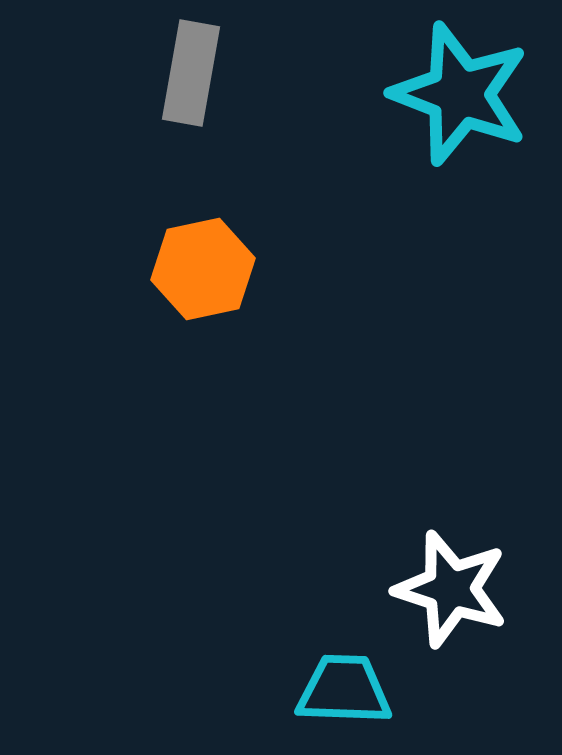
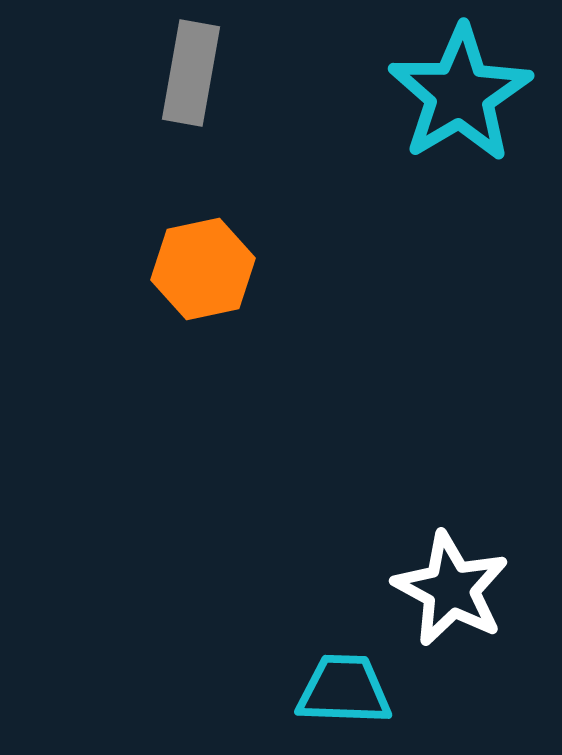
cyan star: rotated 20 degrees clockwise
white star: rotated 10 degrees clockwise
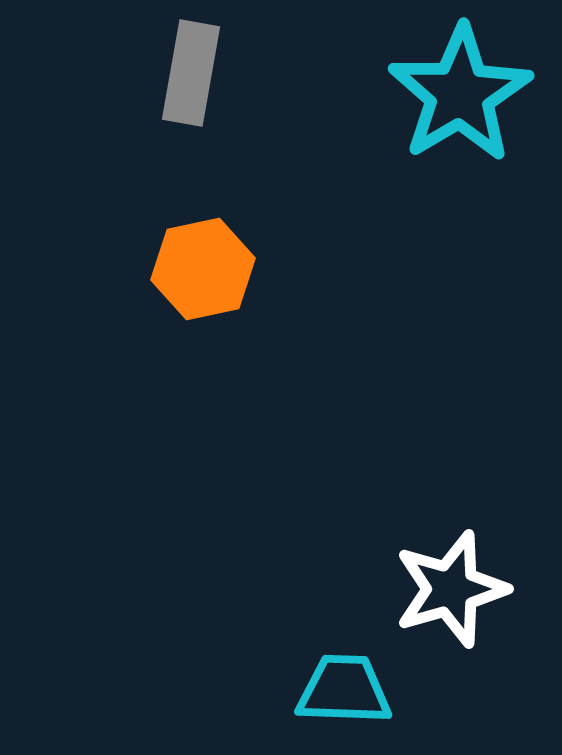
white star: rotated 28 degrees clockwise
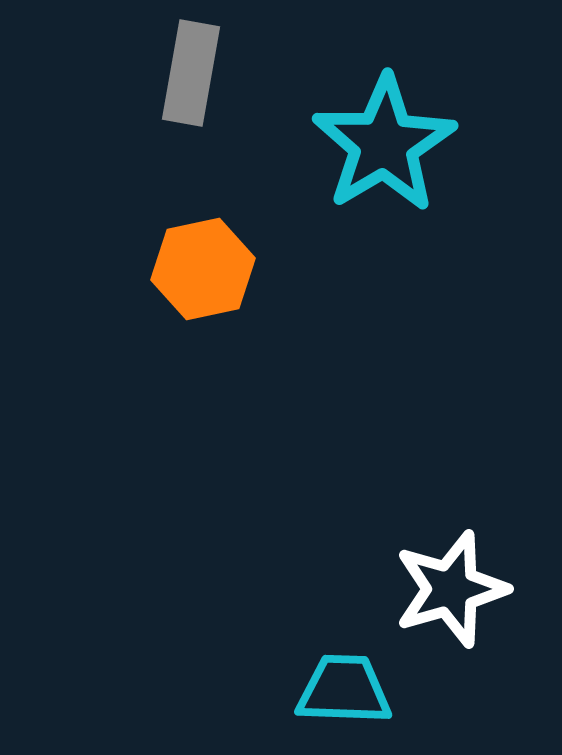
cyan star: moved 76 px left, 50 px down
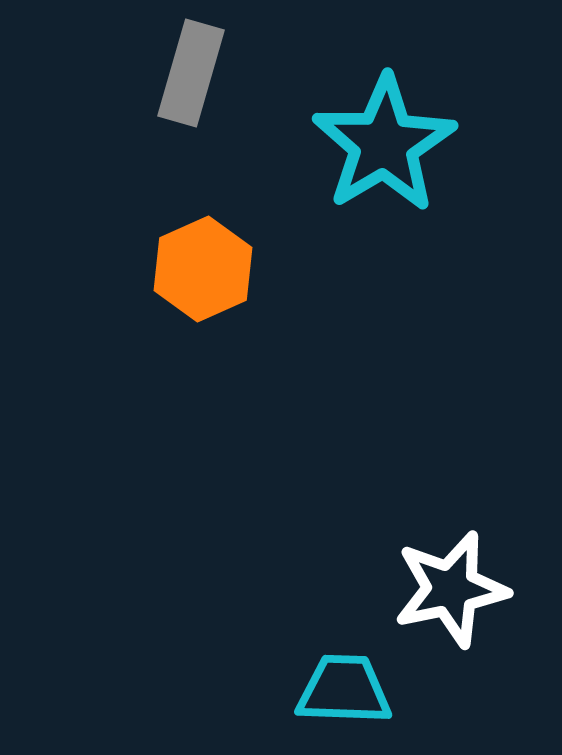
gray rectangle: rotated 6 degrees clockwise
orange hexagon: rotated 12 degrees counterclockwise
white star: rotated 4 degrees clockwise
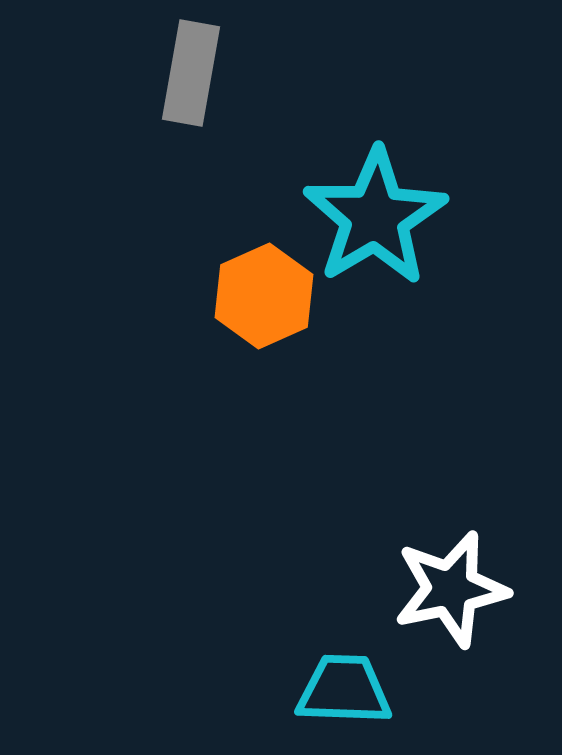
gray rectangle: rotated 6 degrees counterclockwise
cyan star: moved 9 px left, 73 px down
orange hexagon: moved 61 px right, 27 px down
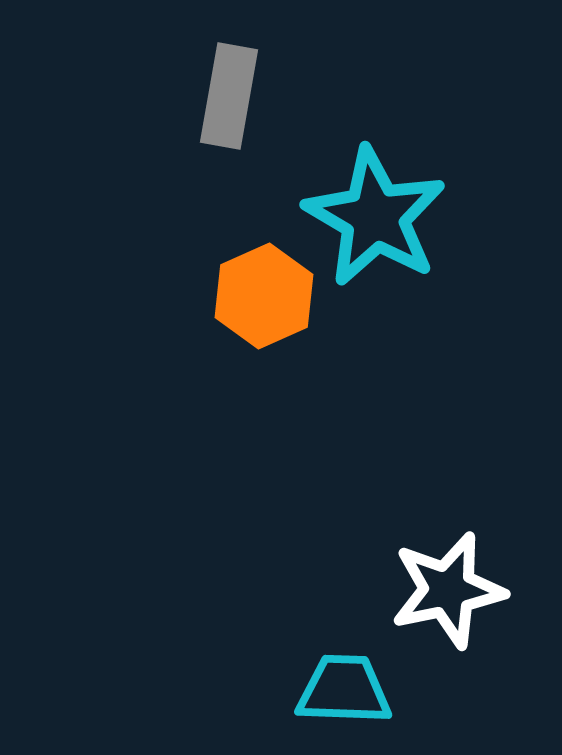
gray rectangle: moved 38 px right, 23 px down
cyan star: rotated 11 degrees counterclockwise
white star: moved 3 px left, 1 px down
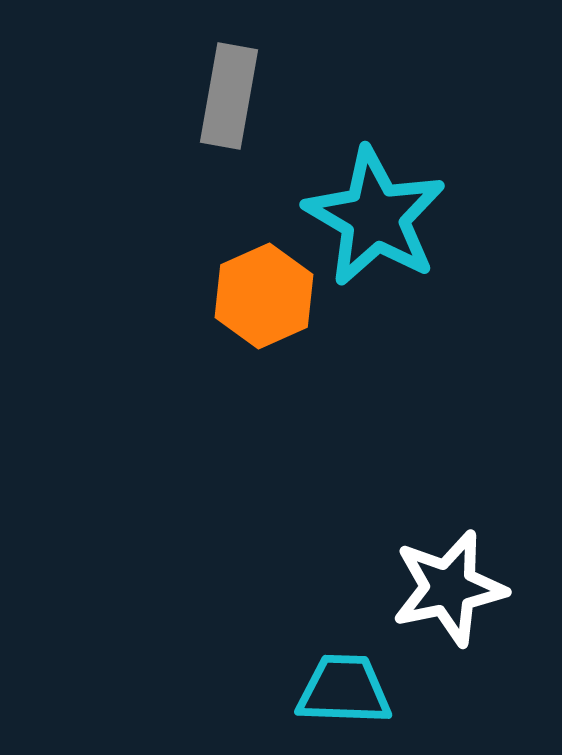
white star: moved 1 px right, 2 px up
